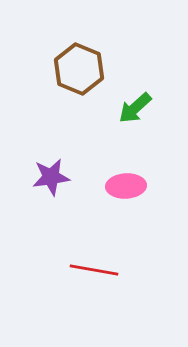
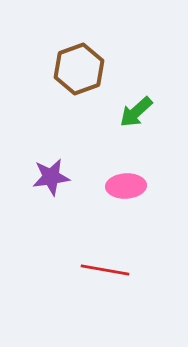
brown hexagon: rotated 18 degrees clockwise
green arrow: moved 1 px right, 4 px down
red line: moved 11 px right
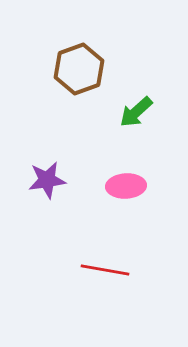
purple star: moved 4 px left, 3 px down
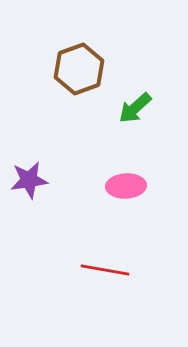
green arrow: moved 1 px left, 4 px up
purple star: moved 18 px left
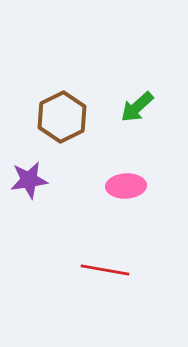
brown hexagon: moved 17 px left, 48 px down; rotated 6 degrees counterclockwise
green arrow: moved 2 px right, 1 px up
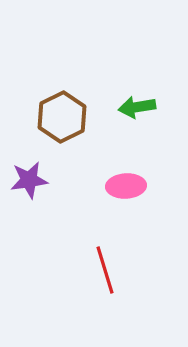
green arrow: rotated 33 degrees clockwise
red line: rotated 63 degrees clockwise
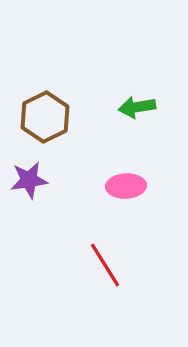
brown hexagon: moved 17 px left
red line: moved 5 px up; rotated 15 degrees counterclockwise
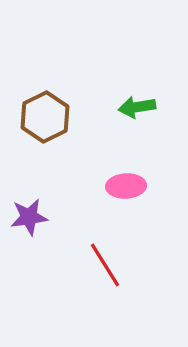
purple star: moved 37 px down
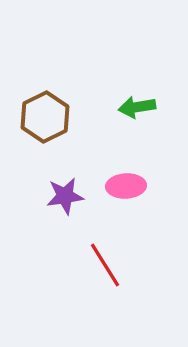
purple star: moved 36 px right, 21 px up
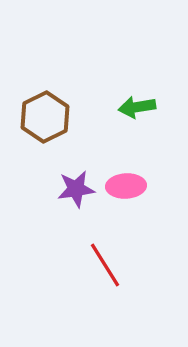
purple star: moved 11 px right, 7 px up
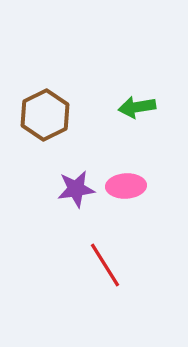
brown hexagon: moved 2 px up
